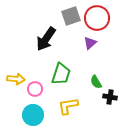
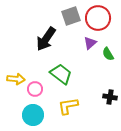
red circle: moved 1 px right
green trapezoid: rotated 70 degrees counterclockwise
green semicircle: moved 12 px right, 28 px up
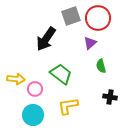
green semicircle: moved 7 px left, 12 px down; rotated 16 degrees clockwise
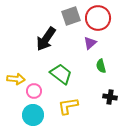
pink circle: moved 1 px left, 2 px down
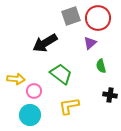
black arrow: moved 1 px left, 4 px down; rotated 25 degrees clockwise
black cross: moved 2 px up
yellow L-shape: moved 1 px right
cyan circle: moved 3 px left
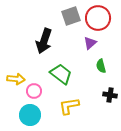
black arrow: moved 1 px left, 2 px up; rotated 40 degrees counterclockwise
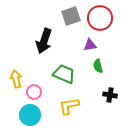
red circle: moved 2 px right
purple triangle: moved 2 px down; rotated 32 degrees clockwise
green semicircle: moved 3 px left
green trapezoid: moved 3 px right; rotated 15 degrees counterclockwise
yellow arrow: rotated 108 degrees counterclockwise
pink circle: moved 1 px down
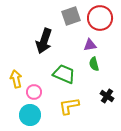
green semicircle: moved 4 px left, 2 px up
black cross: moved 3 px left, 1 px down; rotated 24 degrees clockwise
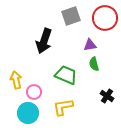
red circle: moved 5 px right
green trapezoid: moved 2 px right, 1 px down
yellow arrow: moved 1 px down
yellow L-shape: moved 6 px left, 1 px down
cyan circle: moved 2 px left, 2 px up
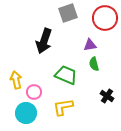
gray square: moved 3 px left, 3 px up
cyan circle: moved 2 px left
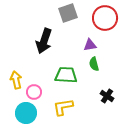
green trapezoid: rotated 20 degrees counterclockwise
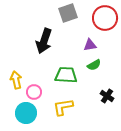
green semicircle: moved 1 px down; rotated 104 degrees counterclockwise
